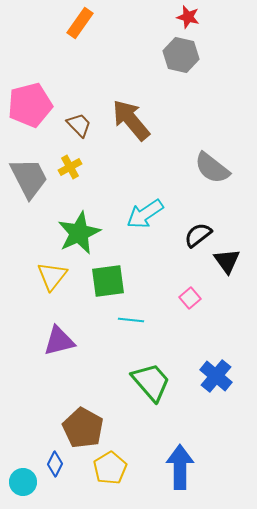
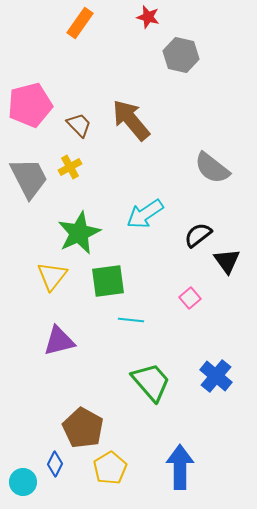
red star: moved 40 px left
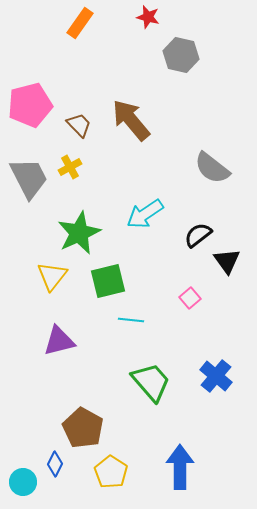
green square: rotated 6 degrees counterclockwise
yellow pentagon: moved 1 px right, 4 px down; rotated 8 degrees counterclockwise
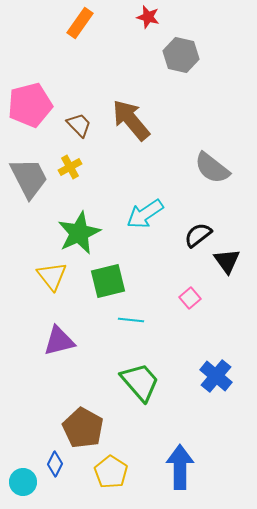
yellow triangle: rotated 16 degrees counterclockwise
green trapezoid: moved 11 px left
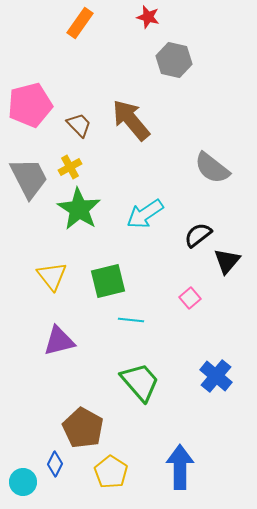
gray hexagon: moved 7 px left, 5 px down
green star: moved 24 px up; rotated 15 degrees counterclockwise
black triangle: rotated 16 degrees clockwise
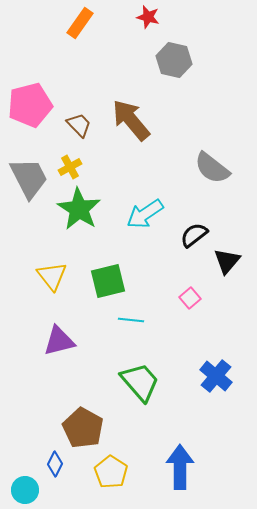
black semicircle: moved 4 px left
cyan circle: moved 2 px right, 8 px down
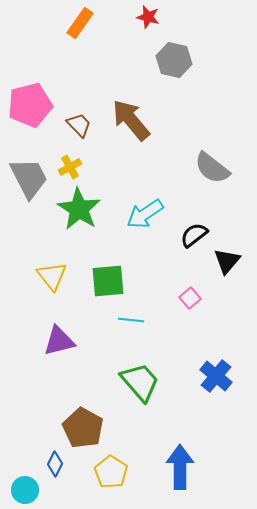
green square: rotated 9 degrees clockwise
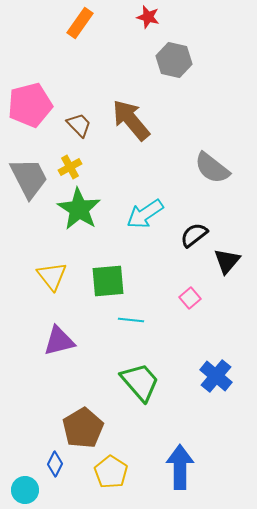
brown pentagon: rotated 12 degrees clockwise
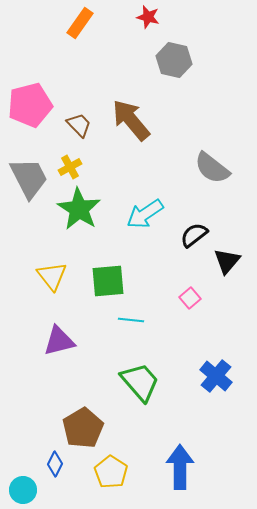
cyan circle: moved 2 px left
